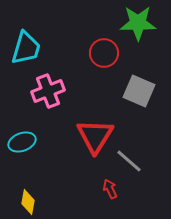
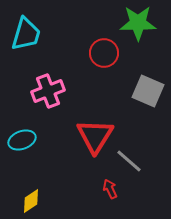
cyan trapezoid: moved 14 px up
gray square: moved 9 px right
cyan ellipse: moved 2 px up
yellow diamond: moved 3 px right, 1 px up; rotated 45 degrees clockwise
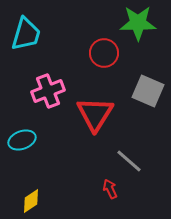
red triangle: moved 22 px up
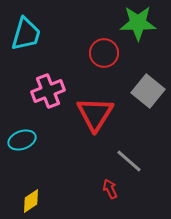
gray square: rotated 16 degrees clockwise
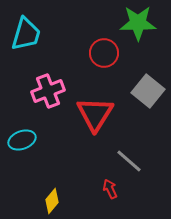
yellow diamond: moved 21 px right; rotated 15 degrees counterclockwise
